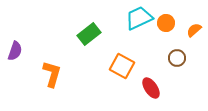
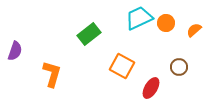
brown circle: moved 2 px right, 9 px down
red ellipse: rotated 65 degrees clockwise
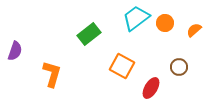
cyan trapezoid: moved 3 px left; rotated 12 degrees counterclockwise
orange circle: moved 1 px left
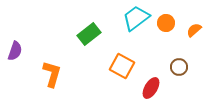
orange circle: moved 1 px right
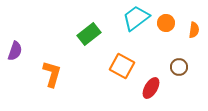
orange semicircle: rotated 140 degrees clockwise
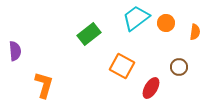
orange semicircle: moved 1 px right, 2 px down
purple semicircle: rotated 24 degrees counterclockwise
orange L-shape: moved 8 px left, 11 px down
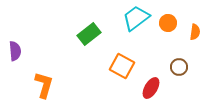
orange circle: moved 2 px right
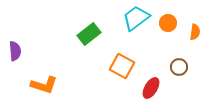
orange L-shape: rotated 92 degrees clockwise
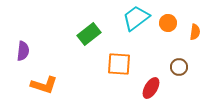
purple semicircle: moved 8 px right; rotated 12 degrees clockwise
orange square: moved 3 px left, 2 px up; rotated 25 degrees counterclockwise
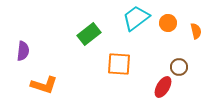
orange semicircle: moved 1 px right, 1 px up; rotated 21 degrees counterclockwise
red ellipse: moved 12 px right, 1 px up
